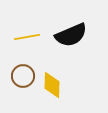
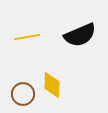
black semicircle: moved 9 px right
brown circle: moved 18 px down
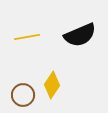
yellow diamond: rotated 32 degrees clockwise
brown circle: moved 1 px down
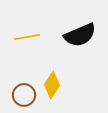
brown circle: moved 1 px right
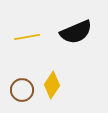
black semicircle: moved 4 px left, 3 px up
brown circle: moved 2 px left, 5 px up
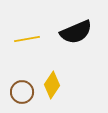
yellow line: moved 2 px down
brown circle: moved 2 px down
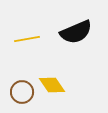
yellow diamond: rotated 68 degrees counterclockwise
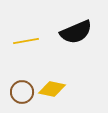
yellow line: moved 1 px left, 2 px down
yellow diamond: moved 4 px down; rotated 44 degrees counterclockwise
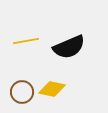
black semicircle: moved 7 px left, 15 px down
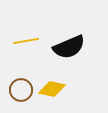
brown circle: moved 1 px left, 2 px up
